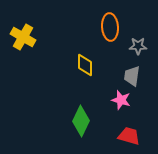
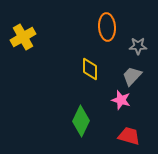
orange ellipse: moved 3 px left
yellow cross: rotated 30 degrees clockwise
yellow diamond: moved 5 px right, 4 px down
gray trapezoid: rotated 35 degrees clockwise
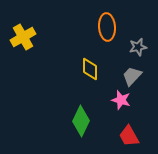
gray star: moved 1 px down; rotated 12 degrees counterclockwise
red trapezoid: rotated 135 degrees counterclockwise
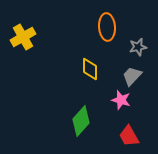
green diamond: rotated 16 degrees clockwise
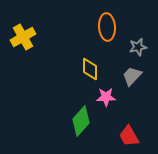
pink star: moved 15 px left, 3 px up; rotated 18 degrees counterclockwise
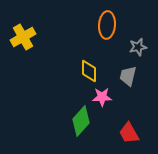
orange ellipse: moved 2 px up; rotated 8 degrees clockwise
yellow diamond: moved 1 px left, 2 px down
gray trapezoid: moved 4 px left; rotated 30 degrees counterclockwise
pink star: moved 4 px left
red trapezoid: moved 3 px up
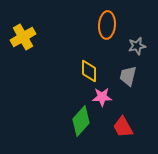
gray star: moved 1 px left, 1 px up
red trapezoid: moved 6 px left, 6 px up
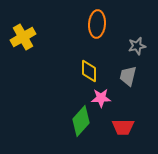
orange ellipse: moved 10 px left, 1 px up
pink star: moved 1 px left, 1 px down
red trapezoid: rotated 60 degrees counterclockwise
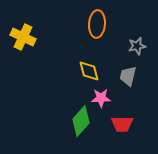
yellow cross: rotated 35 degrees counterclockwise
yellow diamond: rotated 15 degrees counterclockwise
red trapezoid: moved 1 px left, 3 px up
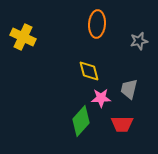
gray star: moved 2 px right, 5 px up
gray trapezoid: moved 1 px right, 13 px down
